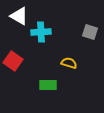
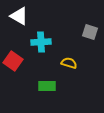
cyan cross: moved 10 px down
green rectangle: moved 1 px left, 1 px down
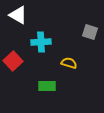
white triangle: moved 1 px left, 1 px up
red square: rotated 12 degrees clockwise
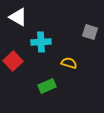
white triangle: moved 2 px down
green rectangle: rotated 24 degrees counterclockwise
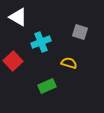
gray square: moved 10 px left
cyan cross: rotated 18 degrees counterclockwise
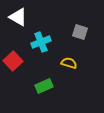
green rectangle: moved 3 px left
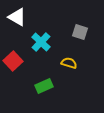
white triangle: moved 1 px left
cyan cross: rotated 24 degrees counterclockwise
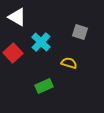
red square: moved 8 px up
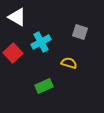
cyan cross: rotated 18 degrees clockwise
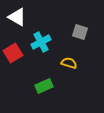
red square: rotated 12 degrees clockwise
